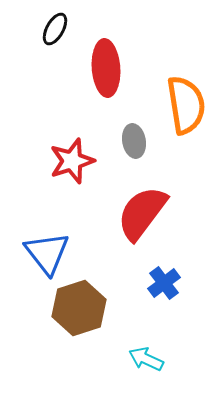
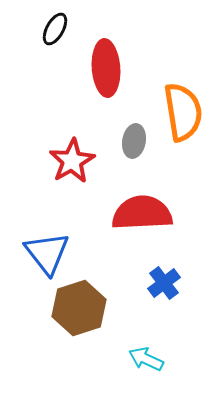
orange semicircle: moved 3 px left, 7 px down
gray ellipse: rotated 20 degrees clockwise
red star: rotated 12 degrees counterclockwise
red semicircle: rotated 50 degrees clockwise
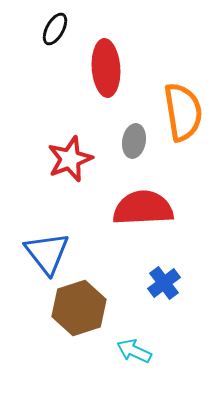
red star: moved 2 px left, 2 px up; rotated 9 degrees clockwise
red semicircle: moved 1 px right, 5 px up
cyan arrow: moved 12 px left, 8 px up
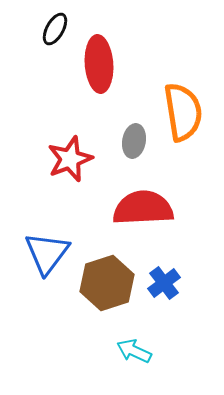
red ellipse: moved 7 px left, 4 px up
blue triangle: rotated 15 degrees clockwise
brown hexagon: moved 28 px right, 25 px up
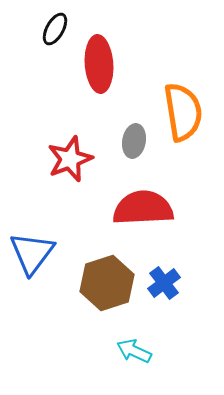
blue triangle: moved 15 px left
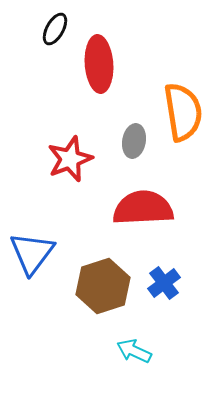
brown hexagon: moved 4 px left, 3 px down
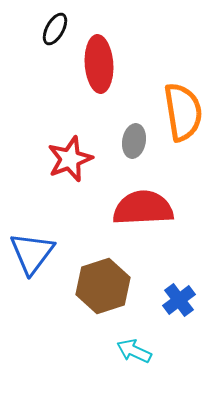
blue cross: moved 15 px right, 17 px down
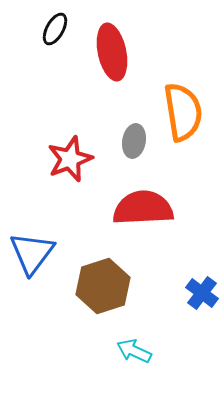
red ellipse: moved 13 px right, 12 px up; rotated 8 degrees counterclockwise
blue cross: moved 23 px right, 7 px up; rotated 16 degrees counterclockwise
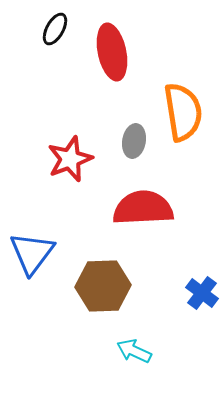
brown hexagon: rotated 16 degrees clockwise
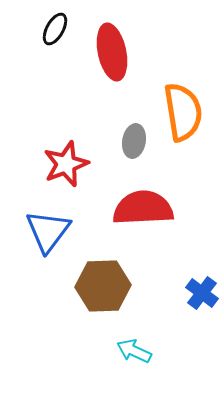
red star: moved 4 px left, 5 px down
blue triangle: moved 16 px right, 22 px up
